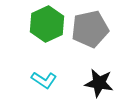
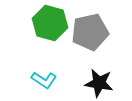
green hexagon: moved 3 px right, 1 px up; rotated 20 degrees counterclockwise
gray pentagon: moved 3 px down
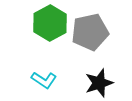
green hexagon: rotated 16 degrees clockwise
black star: rotated 28 degrees counterclockwise
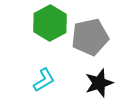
gray pentagon: moved 5 px down
cyan L-shape: rotated 65 degrees counterclockwise
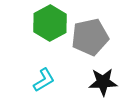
black star: moved 4 px right, 1 px up; rotated 16 degrees clockwise
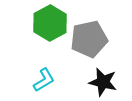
gray pentagon: moved 1 px left, 2 px down
black star: rotated 16 degrees clockwise
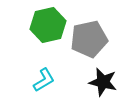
green hexagon: moved 2 px left, 2 px down; rotated 16 degrees clockwise
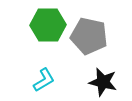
green hexagon: rotated 12 degrees clockwise
gray pentagon: moved 3 px up; rotated 24 degrees clockwise
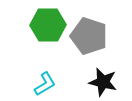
gray pentagon: rotated 6 degrees clockwise
cyan L-shape: moved 1 px right, 4 px down
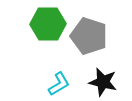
green hexagon: moved 1 px up
cyan L-shape: moved 14 px right
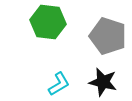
green hexagon: moved 2 px up; rotated 8 degrees clockwise
gray pentagon: moved 19 px right
